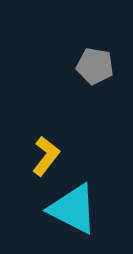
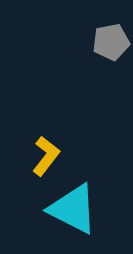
gray pentagon: moved 16 px right, 24 px up; rotated 21 degrees counterclockwise
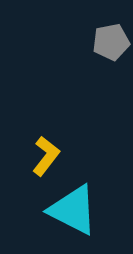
cyan triangle: moved 1 px down
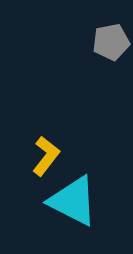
cyan triangle: moved 9 px up
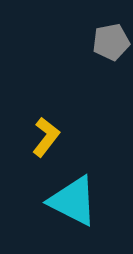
yellow L-shape: moved 19 px up
